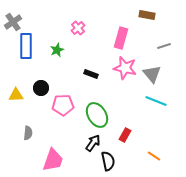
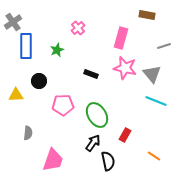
black circle: moved 2 px left, 7 px up
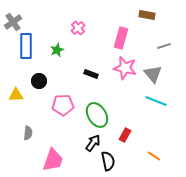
gray triangle: moved 1 px right
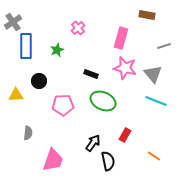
green ellipse: moved 6 px right, 14 px up; rotated 35 degrees counterclockwise
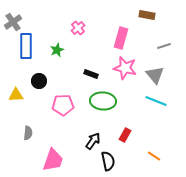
gray triangle: moved 2 px right, 1 px down
green ellipse: rotated 20 degrees counterclockwise
black arrow: moved 2 px up
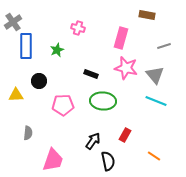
pink cross: rotated 32 degrees counterclockwise
pink star: moved 1 px right
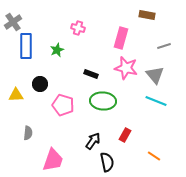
black circle: moved 1 px right, 3 px down
pink pentagon: rotated 20 degrees clockwise
black semicircle: moved 1 px left, 1 px down
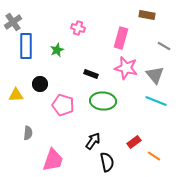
gray line: rotated 48 degrees clockwise
red rectangle: moved 9 px right, 7 px down; rotated 24 degrees clockwise
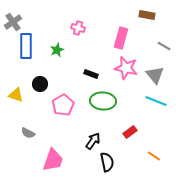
yellow triangle: rotated 21 degrees clockwise
pink pentagon: rotated 25 degrees clockwise
gray semicircle: rotated 112 degrees clockwise
red rectangle: moved 4 px left, 10 px up
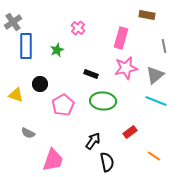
pink cross: rotated 24 degrees clockwise
gray line: rotated 48 degrees clockwise
pink star: rotated 25 degrees counterclockwise
gray triangle: rotated 30 degrees clockwise
